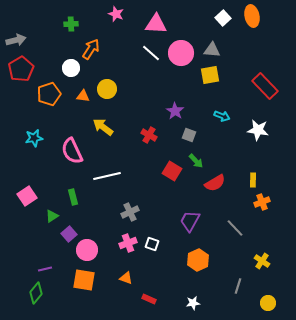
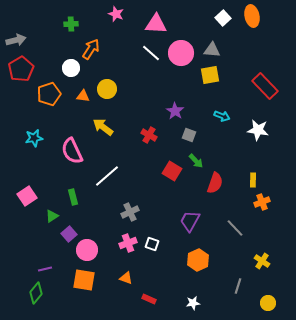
white line at (107, 176): rotated 28 degrees counterclockwise
red semicircle at (215, 183): rotated 40 degrees counterclockwise
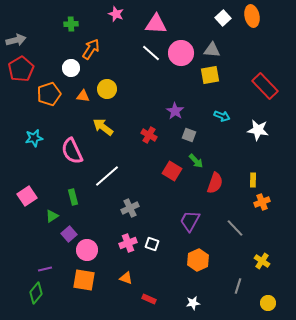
gray cross at (130, 212): moved 4 px up
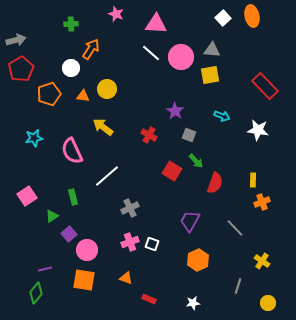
pink circle at (181, 53): moved 4 px down
pink cross at (128, 243): moved 2 px right, 1 px up
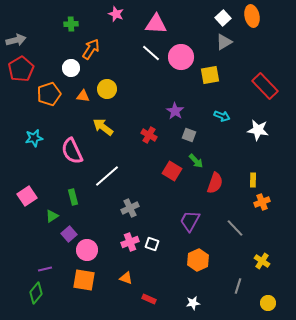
gray triangle at (212, 50): moved 12 px right, 8 px up; rotated 36 degrees counterclockwise
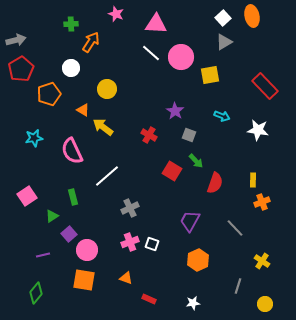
orange arrow at (91, 49): moved 7 px up
orange triangle at (83, 96): moved 14 px down; rotated 24 degrees clockwise
purple line at (45, 269): moved 2 px left, 14 px up
yellow circle at (268, 303): moved 3 px left, 1 px down
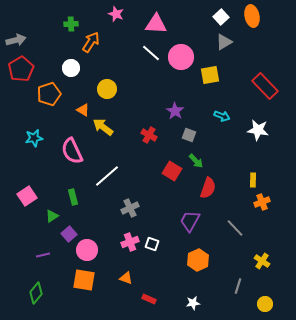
white square at (223, 18): moved 2 px left, 1 px up
red semicircle at (215, 183): moved 7 px left, 5 px down
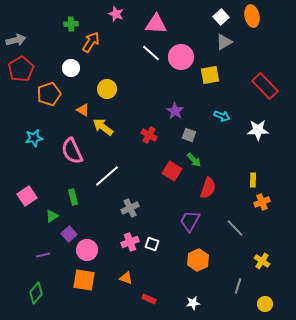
white star at (258, 130): rotated 10 degrees counterclockwise
green arrow at (196, 161): moved 2 px left, 1 px up
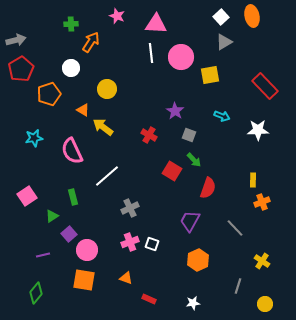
pink star at (116, 14): moved 1 px right, 2 px down
white line at (151, 53): rotated 42 degrees clockwise
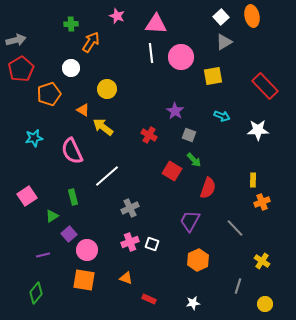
yellow square at (210, 75): moved 3 px right, 1 px down
